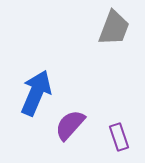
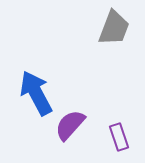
blue arrow: rotated 51 degrees counterclockwise
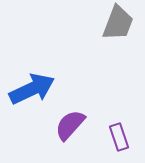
gray trapezoid: moved 4 px right, 5 px up
blue arrow: moved 4 px left, 4 px up; rotated 93 degrees clockwise
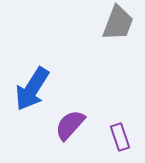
blue arrow: rotated 147 degrees clockwise
purple rectangle: moved 1 px right
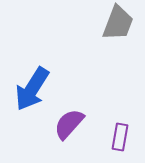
purple semicircle: moved 1 px left, 1 px up
purple rectangle: rotated 28 degrees clockwise
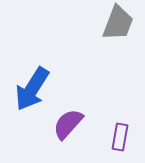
purple semicircle: moved 1 px left
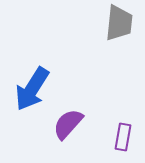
gray trapezoid: moved 1 px right; rotated 15 degrees counterclockwise
purple rectangle: moved 3 px right
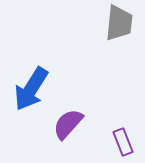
blue arrow: moved 1 px left
purple rectangle: moved 5 px down; rotated 32 degrees counterclockwise
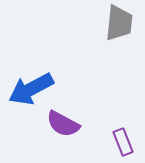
blue arrow: rotated 30 degrees clockwise
purple semicircle: moved 5 px left; rotated 104 degrees counterclockwise
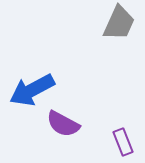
gray trapezoid: rotated 18 degrees clockwise
blue arrow: moved 1 px right, 1 px down
